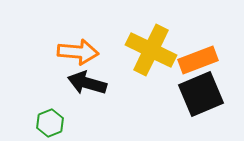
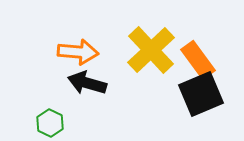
yellow cross: rotated 21 degrees clockwise
orange rectangle: rotated 75 degrees clockwise
green hexagon: rotated 12 degrees counterclockwise
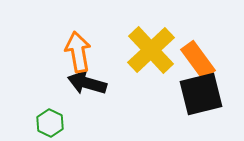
orange arrow: rotated 105 degrees counterclockwise
black square: rotated 9 degrees clockwise
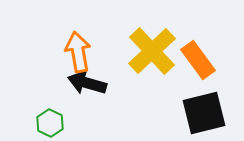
yellow cross: moved 1 px right, 1 px down
black square: moved 3 px right, 19 px down
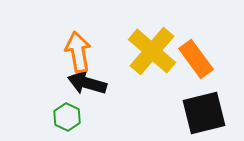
yellow cross: rotated 6 degrees counterclockwise
orange rectangle: moved 2 px left, 1 px up
green hexagon: moved 17 px right, 6 px up
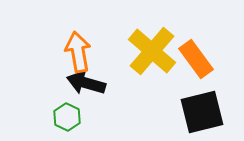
black arrow: moved 1 px left
black square: moved 2 px left, 1 px up
